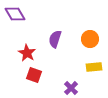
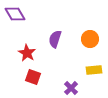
yellow rectangle: moved 3 px down
red square: moved 1 px left, 2 px down
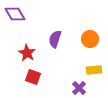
purple cross: moved 8 px right
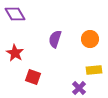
red star: moved 12 px left
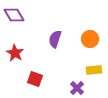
purple diamond: moved 1 px left, 1 px down
red square: moved 2 px right, 2 px down
purple cross: moved 2 px left
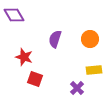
red star: moved 9 px right, 4 px down; rotated 12 degrees counterclockwise
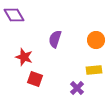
orange circle: moved 6 px right, 1 px down
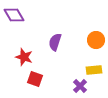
purple semicircle: moved 3 px down
purple cross: moved 3 px right, 2 px up
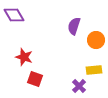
purple semicircle: moved 19 px right, 16 px up
purple cross: moved 1 px left
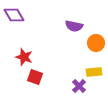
purple semicircle: rotated 96 degrees counterclockwise
orange circle: moved 3 px down
yellow rectangle: moved 2 px down
red square: moved 2 px up
